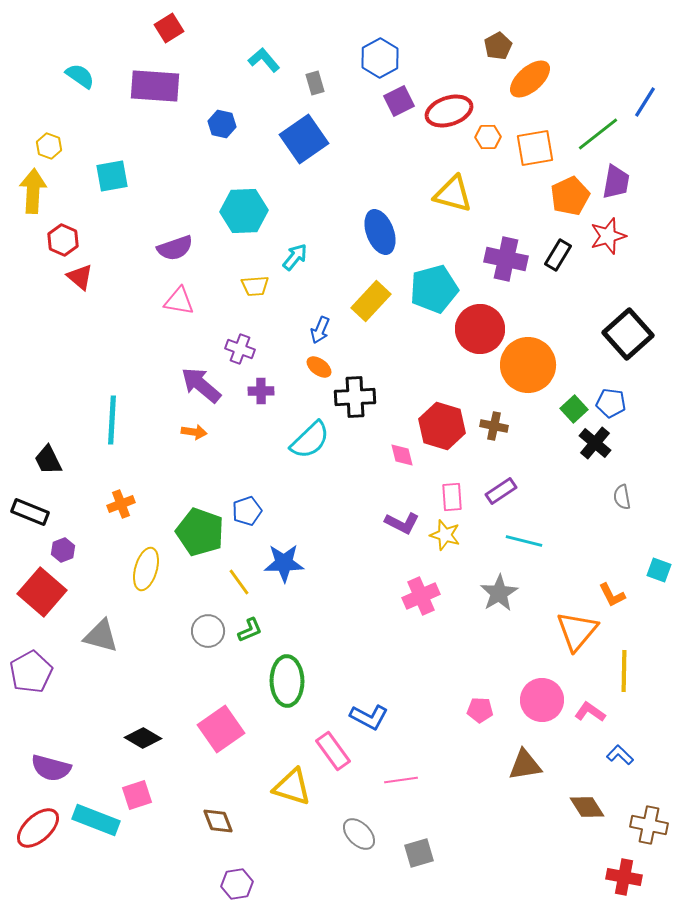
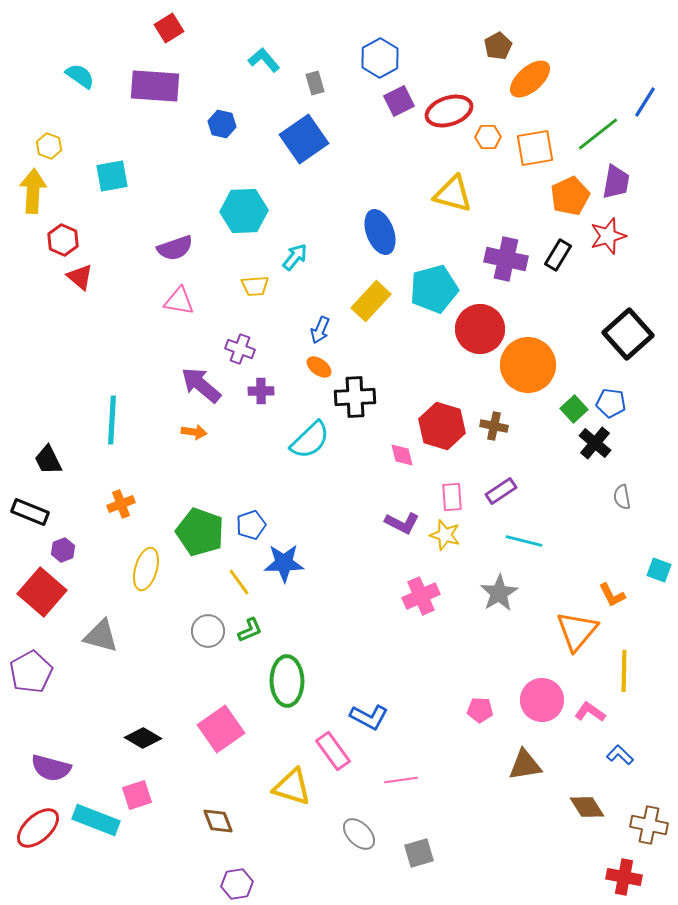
blue pentagon at (247, 511): moved 4 px right, 14 px down
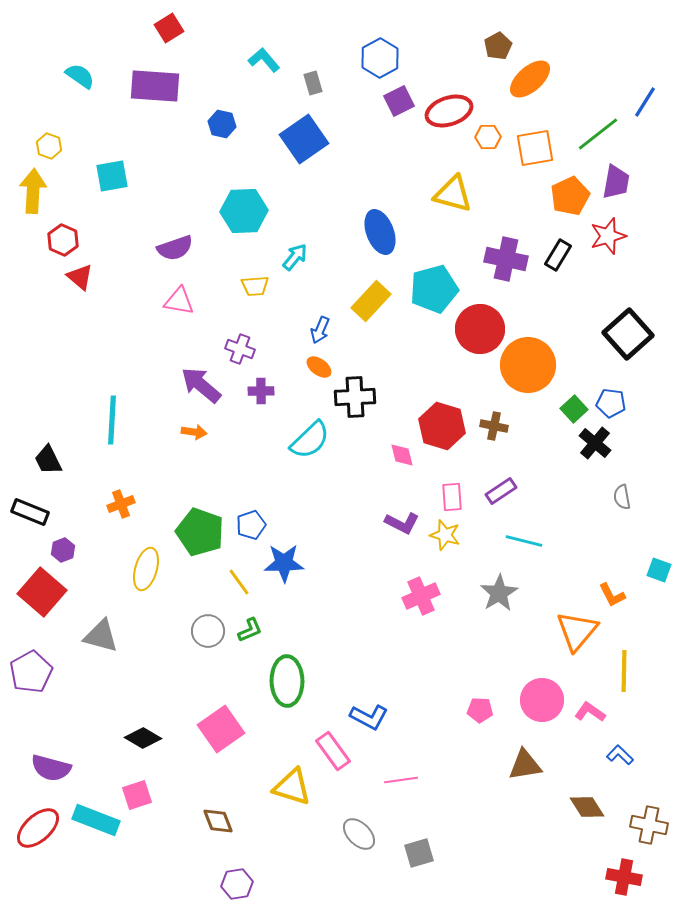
gray rectangle at (315, 83): moved 2 px left
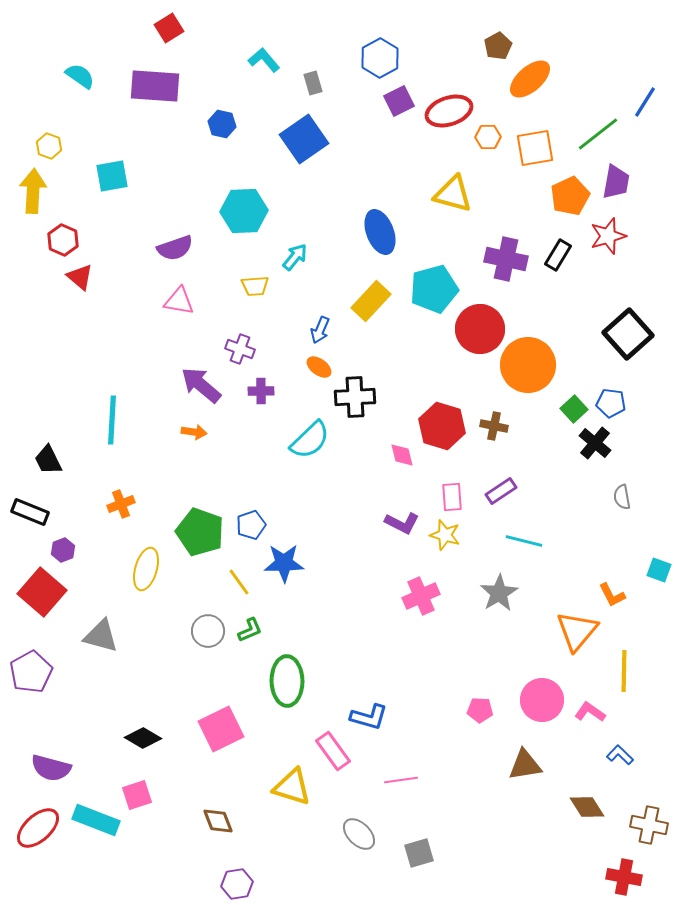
blue L-shape at (369, 717): rotated 12 degrees counterclockwise
pink square at (221, 729): rotated 9 degrees clockwise
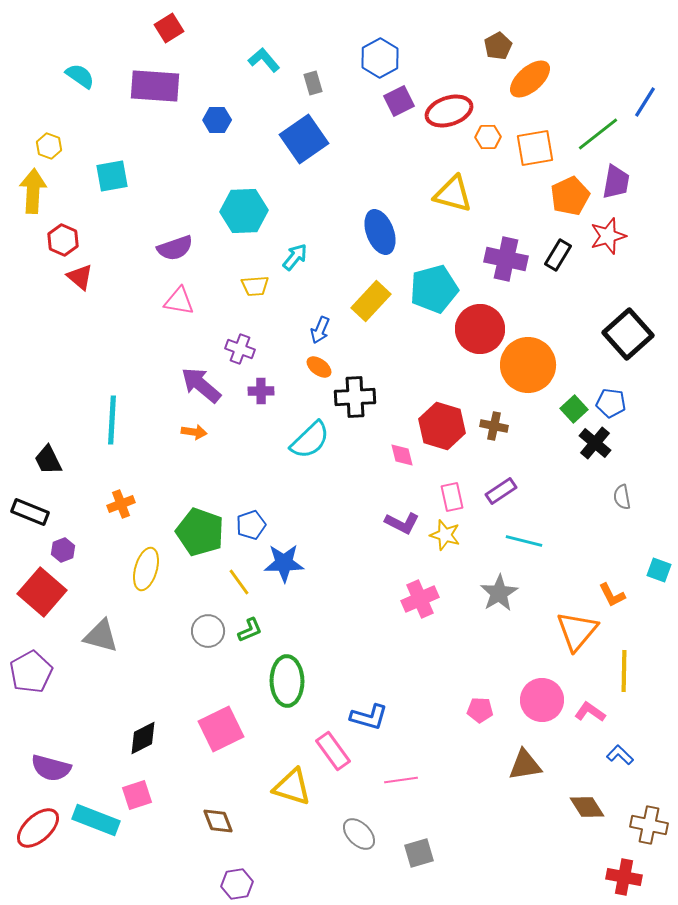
blue hexagon at (222, 124): moved 5 px left, 4 px up; rotated 12 degrees counterclockwise
pink rectangle at (452, 497): rotated 8 degrees counterclockwise
pink cross at (421, 596): moved 1 px left, 3 px down
black diamond at (143, 738): rotated 57 degrees counterclockwise
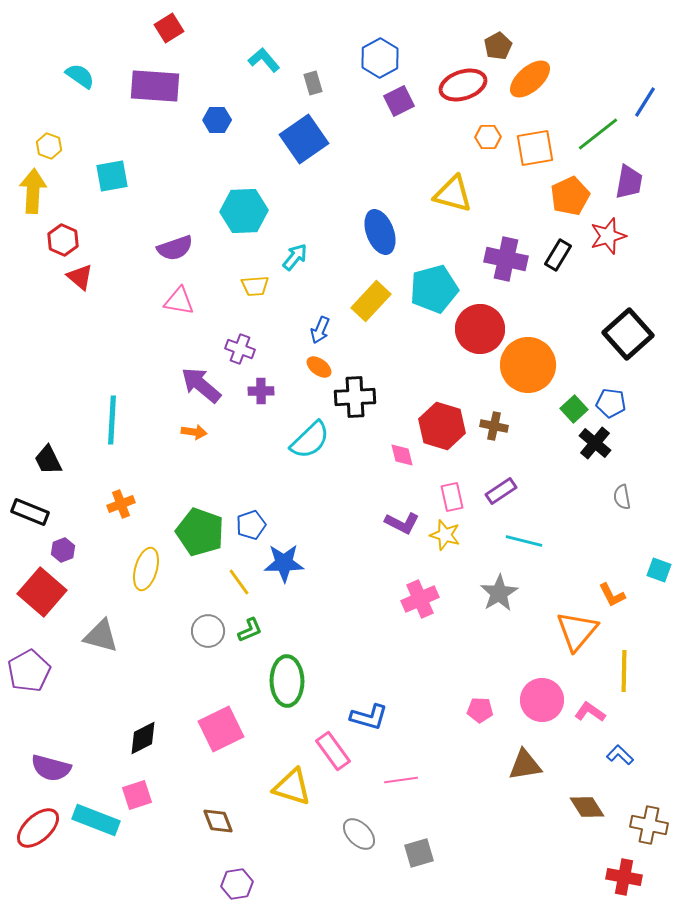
red ellipse at (449, 111): moved 14 px right, 26 px up
purple trapezoid at (616, 182): moved 13 px right
purple pentagon at (31, 672): moved 2 px left, 1 px up
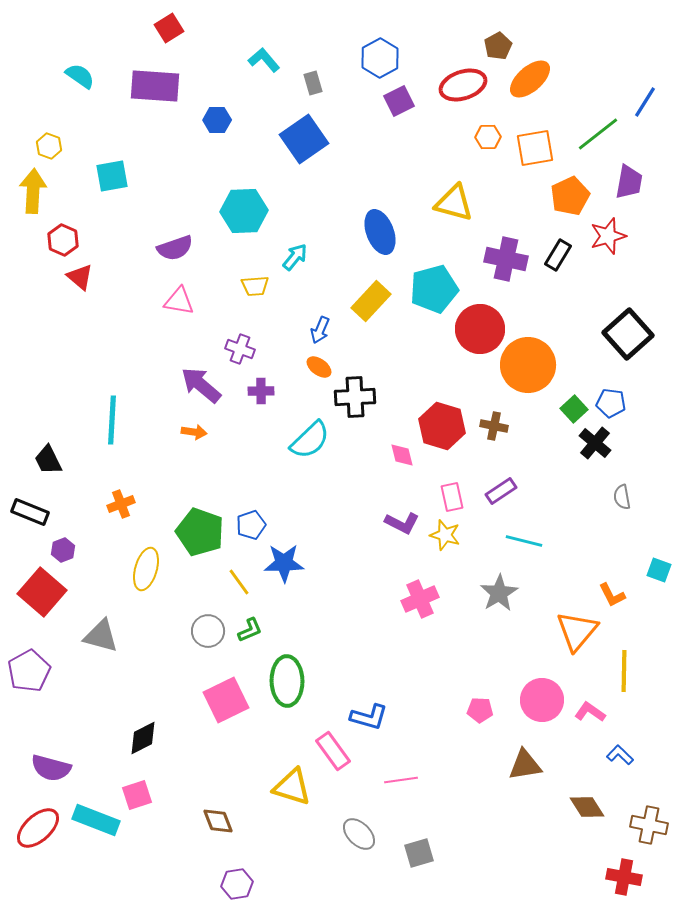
yellow triangle at (453, 194): moved 1 px right, 9 px down
pink square at (221, 729): moved 5 px right, 29 px up
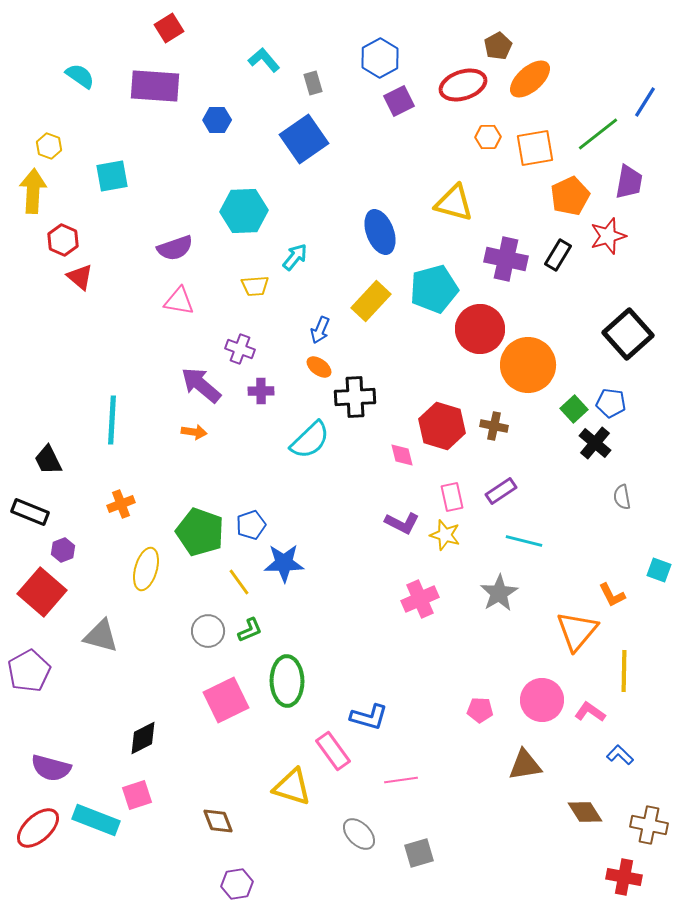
brown diamond at (587, 807): moved 2 px left, 5 px down
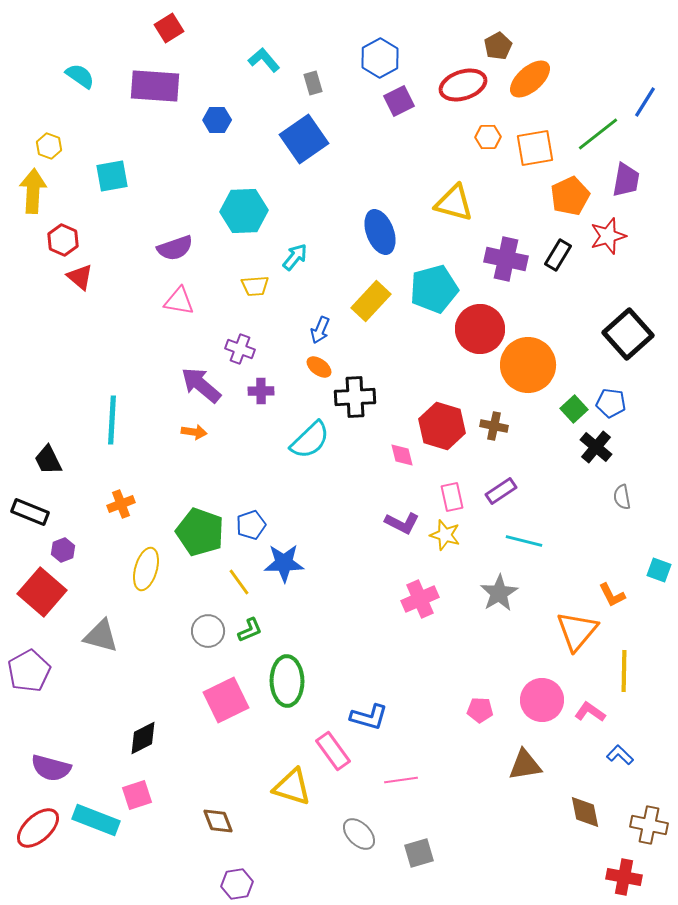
purple trapezoid at (629, 182): moved 3 px left, 2 px up
black cross at (595, 443): moved 1 px right, 4 px down
brown diamond at (585, 812): rotated 21 degrees clockwise
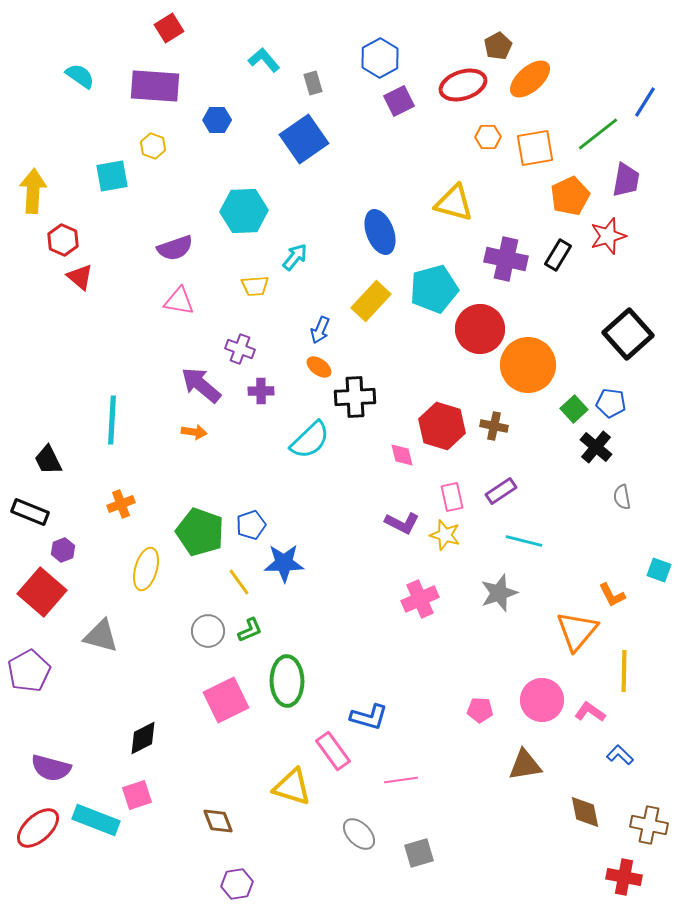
yellow hexagon at (49, 146): moved 104 px right
gray star at (499, 593): rotated 12 degrees clockwise
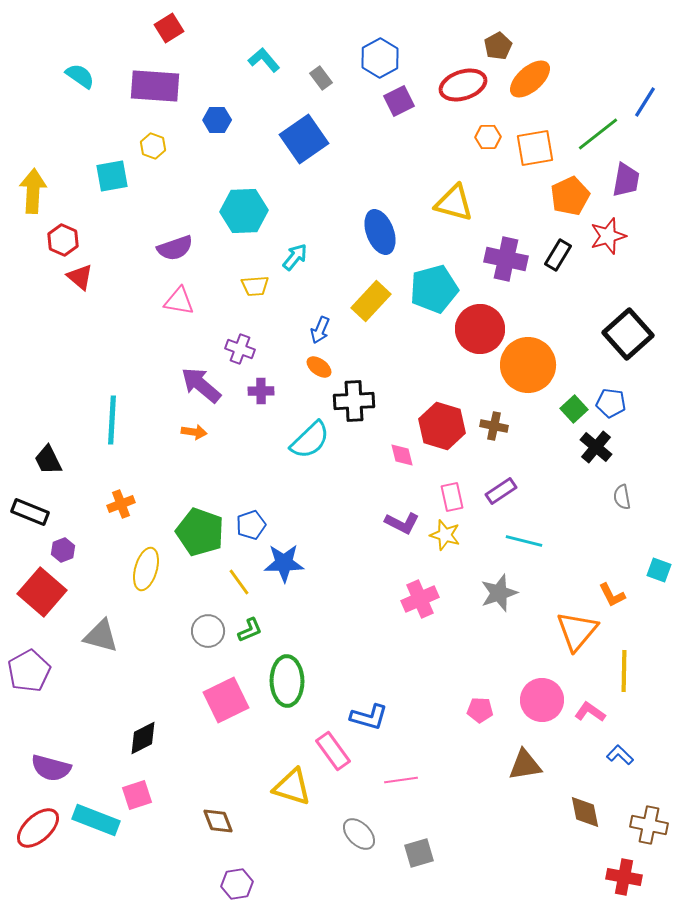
gray rectangle at (313, 83): moved 8 px right, 5 px up; rotated 20 degrees counterclockwise
black cross at (355, 397): moved 1 px left, 4 px down
